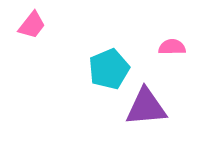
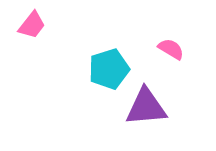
pink semicircle: moved 1 px left, 2 px down; rotated 32 degrees clockwise
cyan pentagon: rotated 6 degrees clockwise
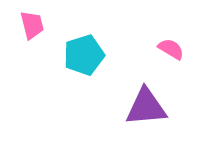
pink trapezoid: rotated 52 degrees counterclockwise
cyan pentagon: moved 25 px left, 14 px up
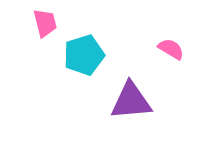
pink trapezoid: moved 13 px right, 2 px up
purple triangle: moved 15 px left, 6 px up
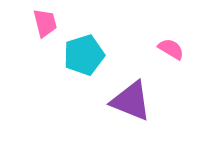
purple triangle: rotated 27 degrees clockwise
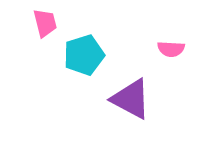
pink semicircle: rotated 152 degrees clockwise
purple triangle: moved 2 px up; rotated 6 degrees clockwise
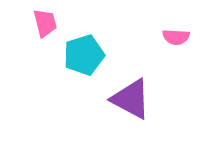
pink semicircle: moved 5 px right, 12 px up
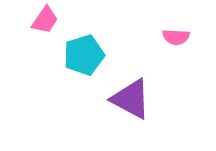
pink trapezoid: moved 3 px up; rotated 48 degrees clockwise
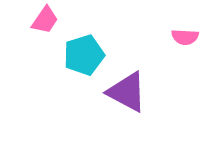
pink semicircle: moved 9 px right
purple triangle: moved 4 px left, 7 px up
